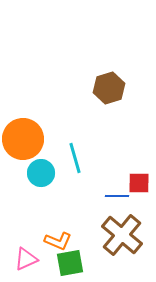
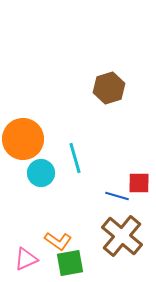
blue line: rotated 15 degrees clockwise
brown cross: moved 1 px down
orange L-shape: rotated 12 degrees clockwise
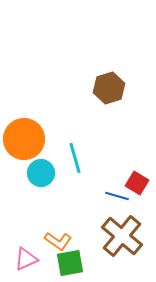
orange circle: moved 1 px right
red square: moved 2 px left; rotated 30 degrees clockwise
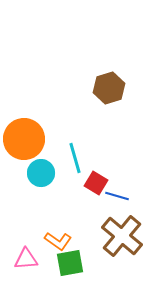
red square: moved 41 px left
pink triangle: rotated 20 degrees clockwise
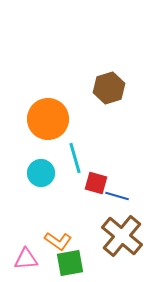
orange circle: moved 24 px right, 20 px up
red square: rotated 15 degrees counterclockwise
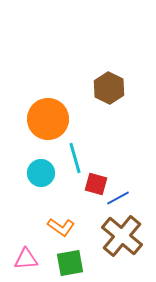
brown hexagon: rotated 16 degrees counterclockwise
red square: moved 1 px down
blue line: moved 1 px right, 2 px down; rotated 45 degrees counterclockwise
orange L-shape: moved 3 px right, 14 px up
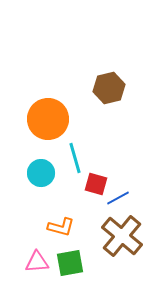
brown hexagon: rotated 20 degrees clockwise
orange L-shape: rotated 20 degrees counterclockwise
pink triangle: moved 11 px right, 3 px down
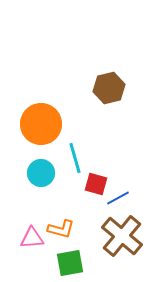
orange circle: moved 7 px left, 5 px down
orange L-shape: moved 2 px down
pink triangle: moved 5 px left, 24 px up
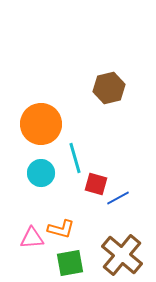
brown cross: moved 19 px down
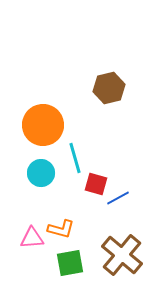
orange circle: moved 2 px right, 1 px down
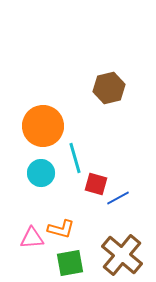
orange circle: moved 1 px down
